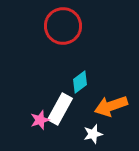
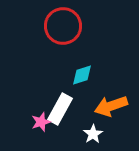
cyan diamond: moved 2 px right, 7 px up; rotated 20 degrees clockwise
pink star: moved 1 px right, 2 px down
white star: rotated 18 degrees counterclockwise
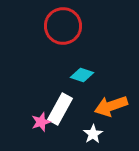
cyan diamond: rotated 35 degrees clockwise
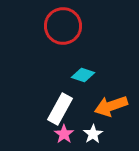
cyan diamond: moved 1 px right
pink star: moved 23 px right, 12 px down; rotated 18 degrees counterclockwise
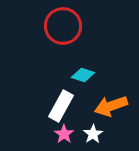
white rectangle: moved 1 px right, 3 px up
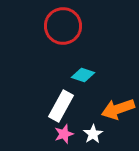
orange arrow: moved 7 px right, 3 px down
pink star: rotated 18 degrees clockwise
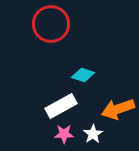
red circle: moved 12 px left, 2 px up
white rectangle: rotated 32 degrees clockwise
pink star: rotated 18 degrees clockwise
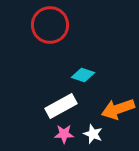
red circle: moved 1 px left, 1 px down
white star: rotated 18 degrees counterclockwise
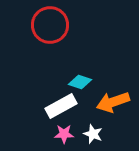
cyan diamond: moved 3 px left, 7 px down
orange arrow: moved 5 px left, 7 px up
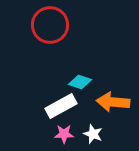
orange arrow: rotated 24 degrees clockwise
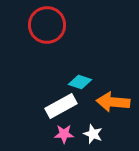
red circle: moved 3 px left
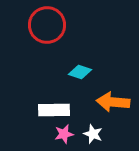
cyan diamond: moved 10 px up
white rectangle: moved 7 px left, 4 px down; rotated 28 degrees clockwise
pink star: rotated 12 degrees counterclockwise
